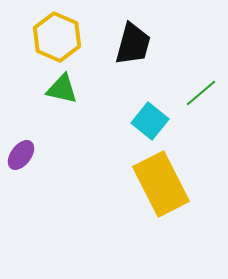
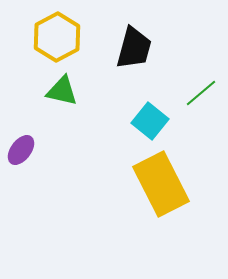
yellow hexagon: rotated 9 degrees clockwise
black trapezoid: moved 1 px right, 4 px down
green triangle: moved 2 px down
purple ellipse: moved 5 px up
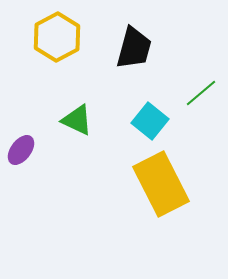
green triangle: moved 15 px right, 29 px down; rotated 12 degrees clockwise
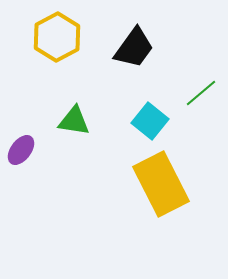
black trapezoid: rotated 21 degrees clockwise
green triangle: moved 3 px left, 1 px down; rotated 16 degrees counterclockwise
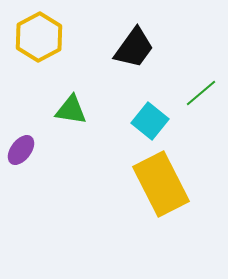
yellow hexagon: moved 18 px left
green triangle: moved 3 px left, 11 px up
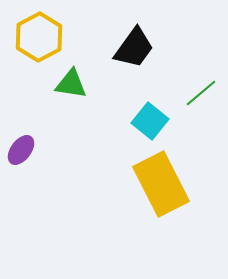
green triangle: moved 26 px up
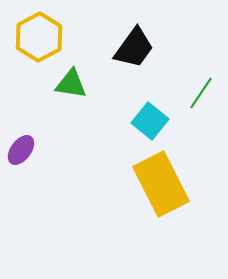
green line: rotated 16 degrees counterclockwise
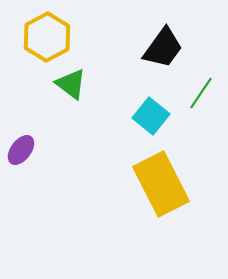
yellow hexagon: moved 8 px right
black trapezoid: moved 29 px right
green triangle: rotated 28 degrees clockwise
cyan square: moved 1 px right, 5 px up
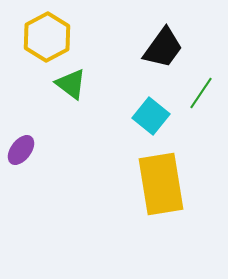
yellow rectangle: rotated 18 degrees clockwise
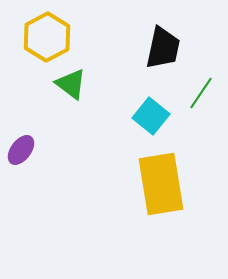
black trapezoid: rotated 24 degrees counterclockwise
